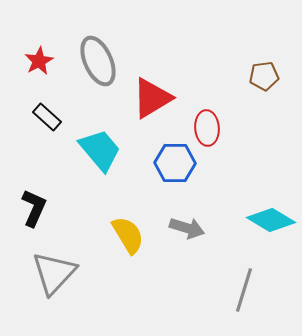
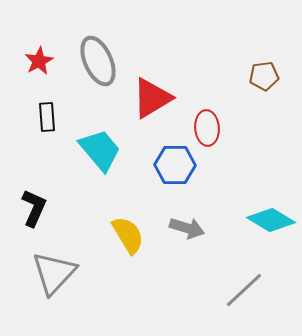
black rectangle: rotated 44 degrees clockwise
blue hexagon: moved 2 px down
gray line: rotated 30 degrees clockwise
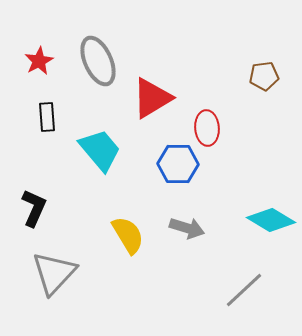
blue hexagon: moved 3 px right, 1 px up
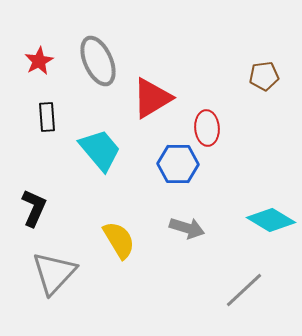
yellow semicircle: moved 9 px left, 5 px down
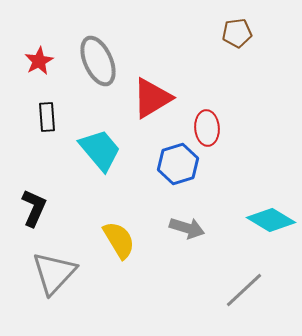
brown pentagon: moved 27 px left, 43 px up
blue hexagon: rotated 18 degrees counterclockwise
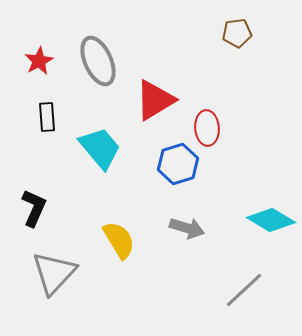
red triangle: moved 3 px right, 2 px down
cyan trapezoid: moved 2 px up
